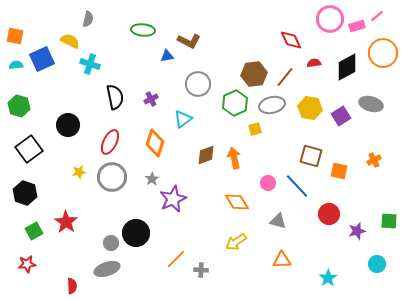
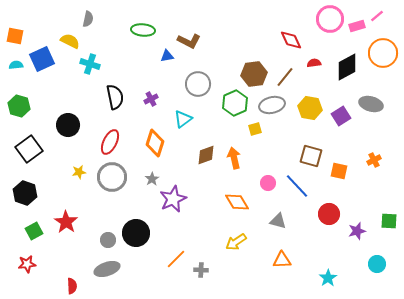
gray circle at (111, 243): moved 3 px left, 3 px up
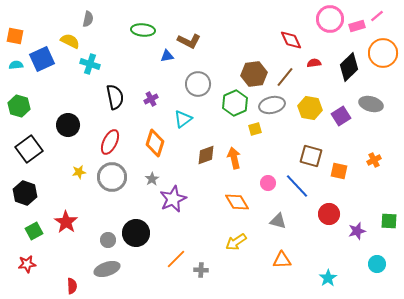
black diamond at (347, 67): moved 2 px right; rotated 16 degrees counterclockwise
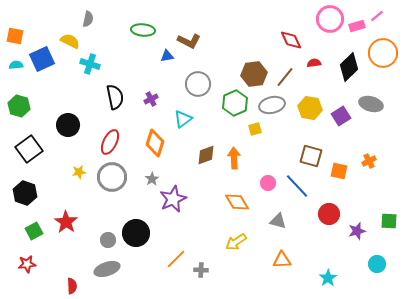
orange arrow at (234, 158): rotated 10 degrees clockwise
orange cross at (374, 160): moved 5 px left, 1 px down
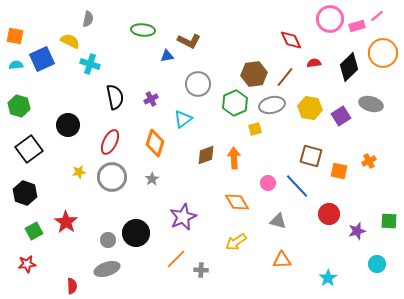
purple star at (173, 199): moved 10 px right, 18 px down
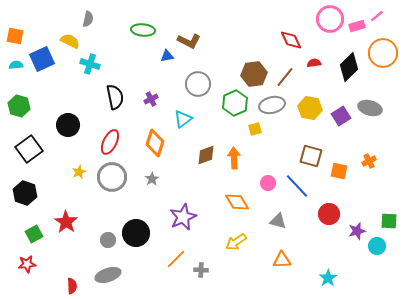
gray ellipse at (371, 104): moved 1 px left, 4 px down
yellow star at (79, 172): rotated 16 degrees counterclockwise
green square at (34, 231): moved 3 px down
cyan circle at (377, 264): moved 18 px up
gray ellipse at (107, 269): moved 1 px right, 6 px down
